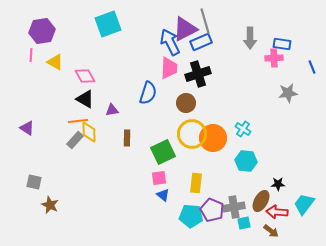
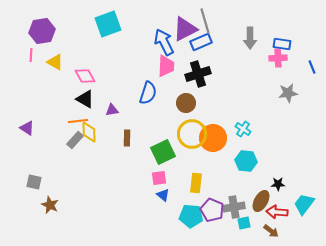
blue arrow at (170, 42): moved 6 px left
pink cross at (274, 58): moved 4 px right
pink trapezoid at (169, 68): moved 3 px left, 2 px up
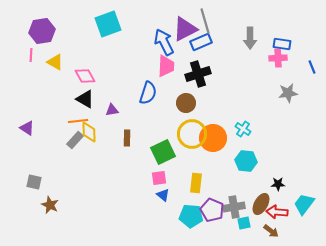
brown ellipse at (261, 201): moved 3 px down
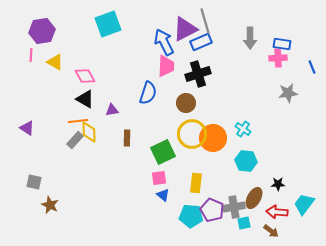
brown ellipse at (261, 204): moved 7 px left, 6 px up
